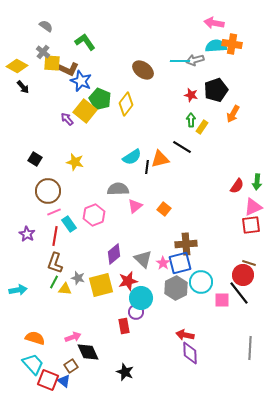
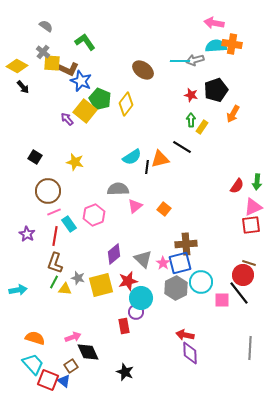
black square at (35, 159): moved 2 px up
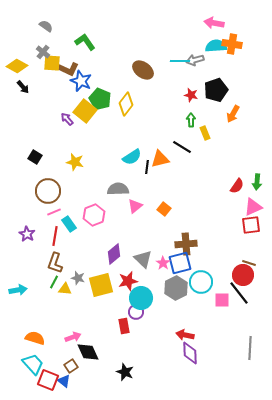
yellow rectangle at (202, 127): moved 3 px right, 6 px down; rotated 56 degrees counterclockwise
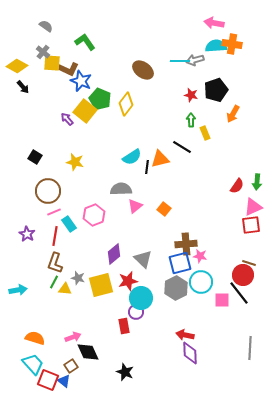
gray semicircle at (118, 189): moved 3 px right
pink star at (163, 263): moved 37 px right, 7 px up; rotated 24 degrees counterclockwise
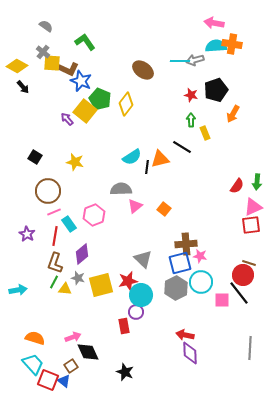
purple diamond at (114, 254): moved 32 px left
cyan circle at (141, 298): moved 3 px up
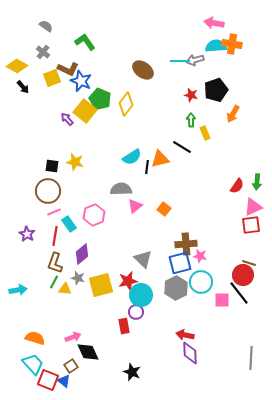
yellow square at (52, 63): moved 15 px down; rotated 24 degrees counterclockwise
black square at (35, 157): moved 17 px right, 9 px down; rotated 24 degrees counterclockwise
gray line at (250, 348): moved 1 px right, 10 px down
black star at (125, 372): moved 7 px right
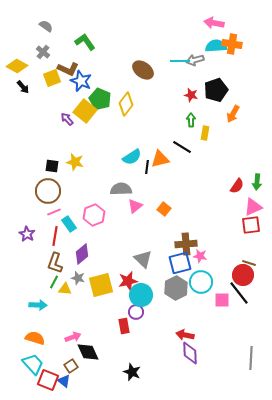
yellow rectangle at (205, 133): rotated 32 degrees clockwise
cyan arrow at (18, 290): moved 20 px right, 15 px down; rotated 12 degrees clockwise
